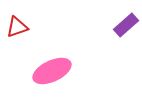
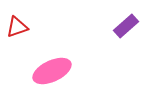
purple rectangle: moved 1 px down
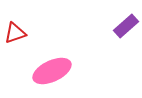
red triangle: moved 2 px left, 6 px down
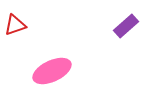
red triangle: moved 8 px up
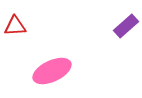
red triangle: moved 1 px down; rotated 15 degrees clockwise
